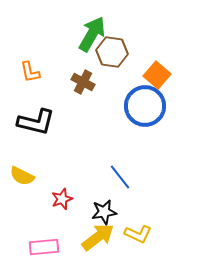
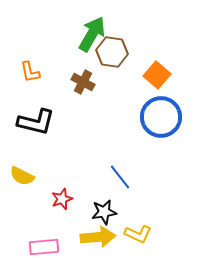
blue circle: moved 16 px right, 11 px down
yellow arrow: rotated 32 degrees clockwise
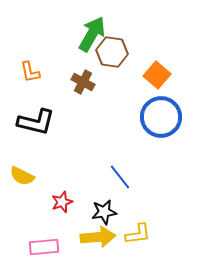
red star: moved 3 px down
yellow L-shape: rotated 32 degrees counterclockwise
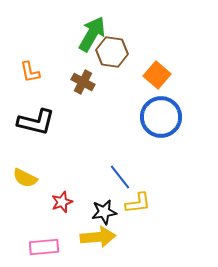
yellow semicircle: moved 3 px right, 2 px down
yellow L-shape: moved 31 px up
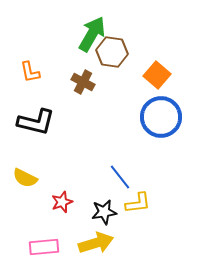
yellow arrow: moved 2 px left, 6 px down; rotated 12 degrees counterclockwise
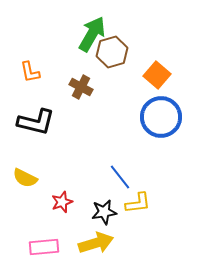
brown hexagon: rotated 24 degrees counterclockwise
brown cross: moved 2 px left, 5 px down
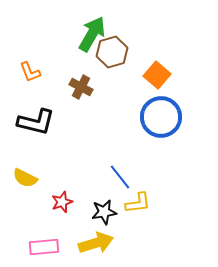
orange L-shape: rotated 10 degrees counterclockwise
